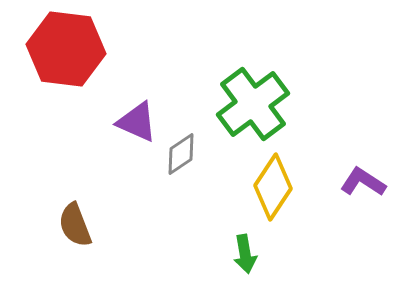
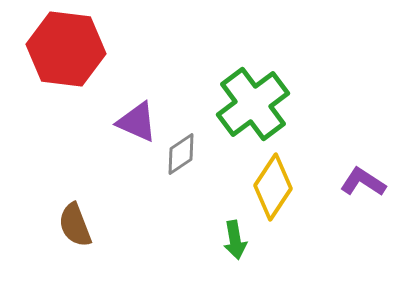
green arrow: moved 10 px left, 14 px up
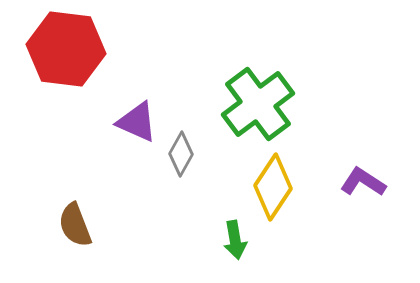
green cross: moved 5 px right
gray diamond: rotated 27 degrees counterclockwise
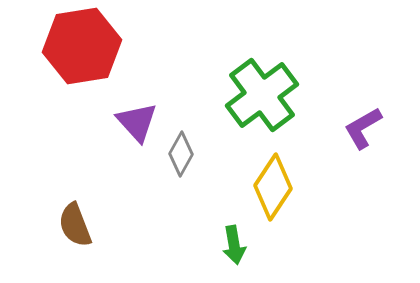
red hexagon: moved 16 px right, 3 px up; rotated 16 degrees counterclockwise
green cross: moved 4 px right, 9 px up
purple triangle: rotated 24 degrees clockwise
purple L-shape: moved 54 px up; rotated 63 degrees counterclockwise
green arrow: moved 1 px left, 5 px down
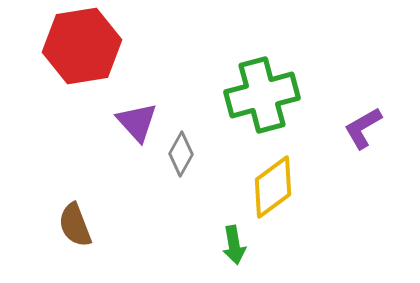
green cross: rotated 22 degrees clockwise
yellow diamond: rotated 20 degrees clockwise
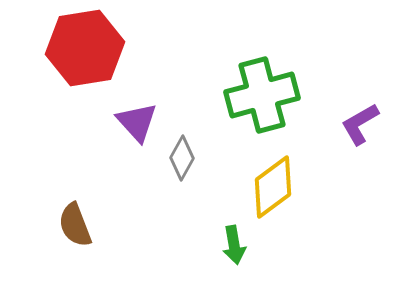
red hexagon: moved 3 px right, 2 px down
purple L-shape: moved 3 px left, 4 px up
gray diamond: moved 1 px right, 4 px down
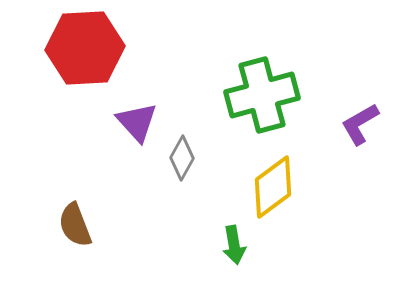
red hexagon: rotated 6 degrees clockwise
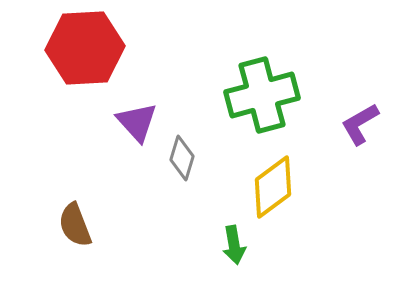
gray diamond: rotated 12 degrees counterclockwise
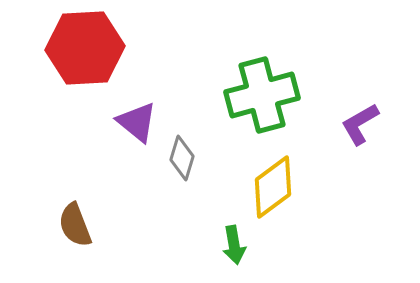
purple triangle: rotated 9 degrees counterclockwise
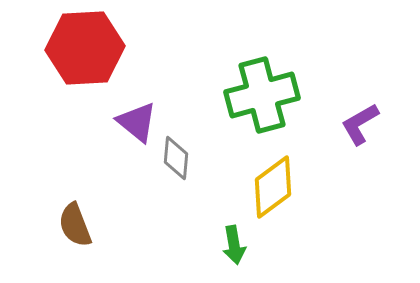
gray diamond: moved 6 px left; rotated 12 degrees counterclockwise
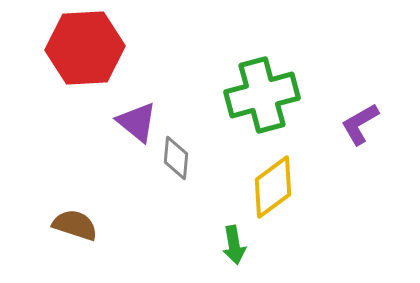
brown semicircle: rotated 129 degrees clockwise
